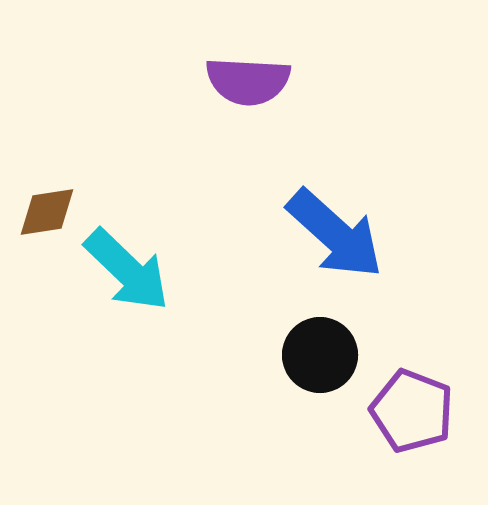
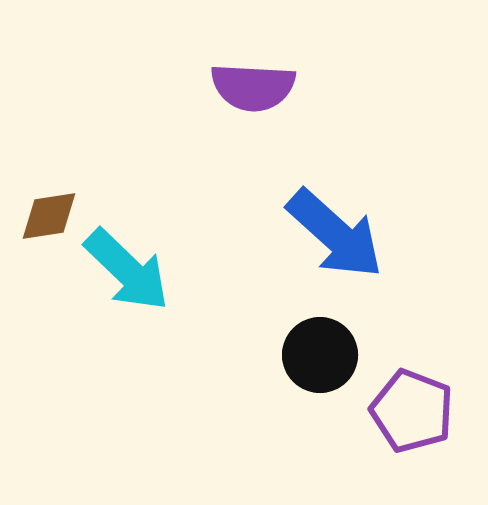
purple semicircle: moved 5 px right, 6 px down
brown diamond: moved 2 px right, 4 px down
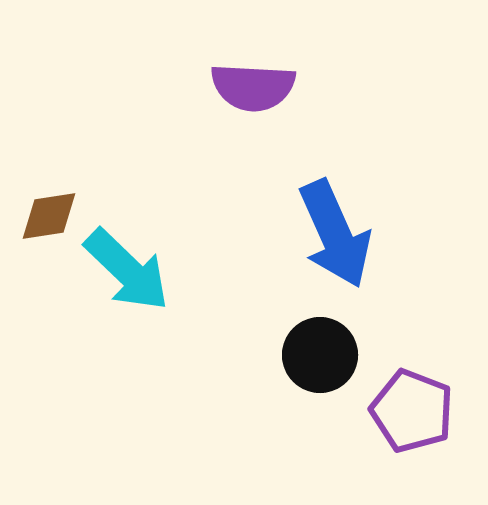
blue arrow: rotated 24 degrees clockwise
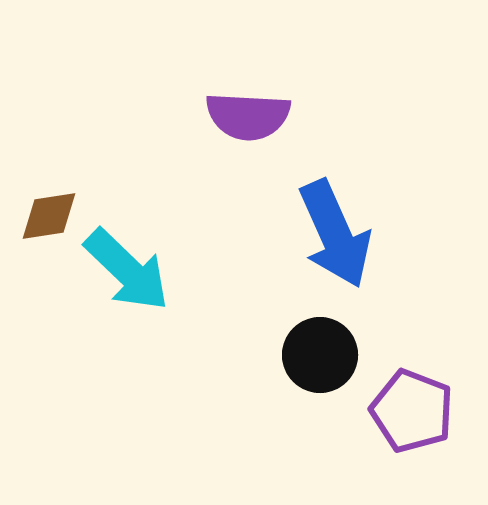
purple semicircle: moved 5 px left, 29 px down
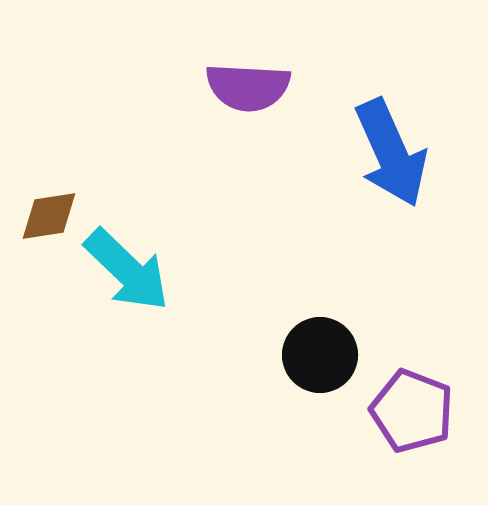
purple semicircle: moved 29 px up
blue arrow: moved 56 px right, 81 px up
